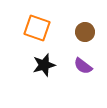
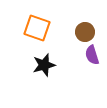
purple semicircle: moved 9 px right, 11 px up; rotated 36 degrees clockwise
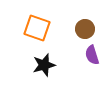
brown circle: moved 3 px up
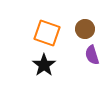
orange square: moved 10 px right, 5 px down
black star: rotated 20 degrees counterclockwise
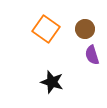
orange square: moved 1 px left, 4 px up; rotated 16 degrees clockwise
black star: moved 8 px right, 17 px down; rotated 20 degrees counterclockwise
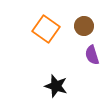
brown circle: moved 1 px left, 3 px up
black star: moved 4 px right, 4 px down
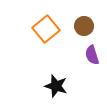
orange square: rotated 16 degrees clockwise
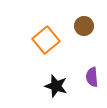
orange square: moved 11 px down
purple semicircle: moved 22 px down; rotated 12 degrees clockwise
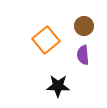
purple semicircle: moved 9 px left, 22 px up
black star: moved 2 px right; rotated 15 degrees counterclockwise
